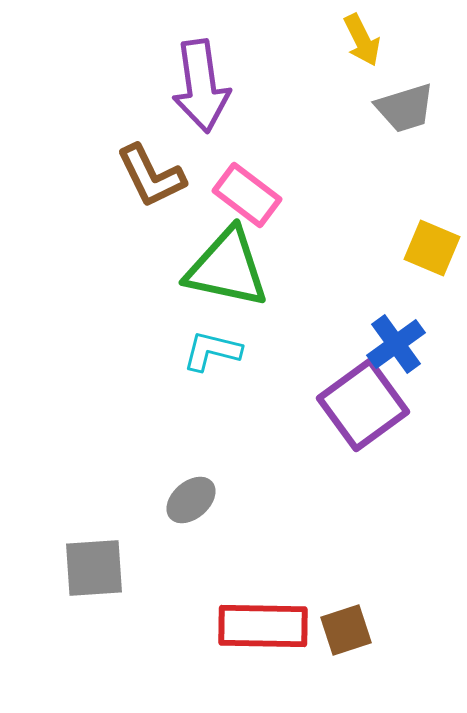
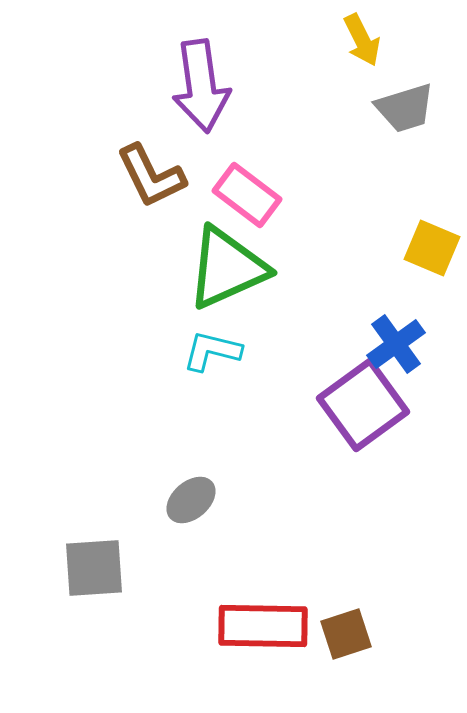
green triangle: rotated 36 degrees counterclockwise
brown square: moved 4 px down
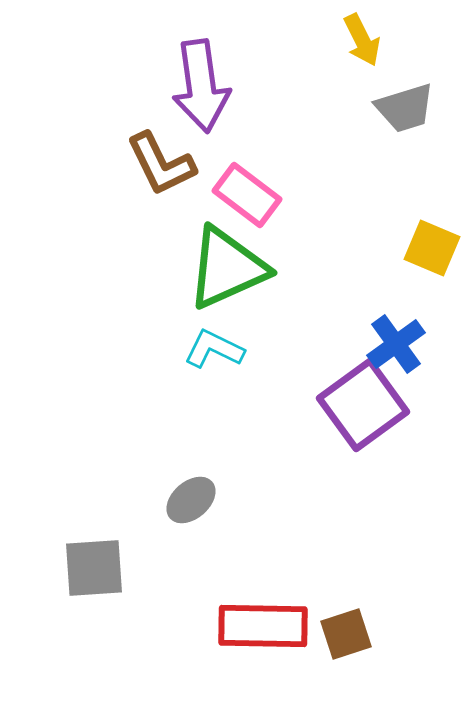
brown L-shape: moved 10 px right, 12 px up
cyan L-shape: moved 2 px right, 2 px up; rotated 12 degrees clockwise
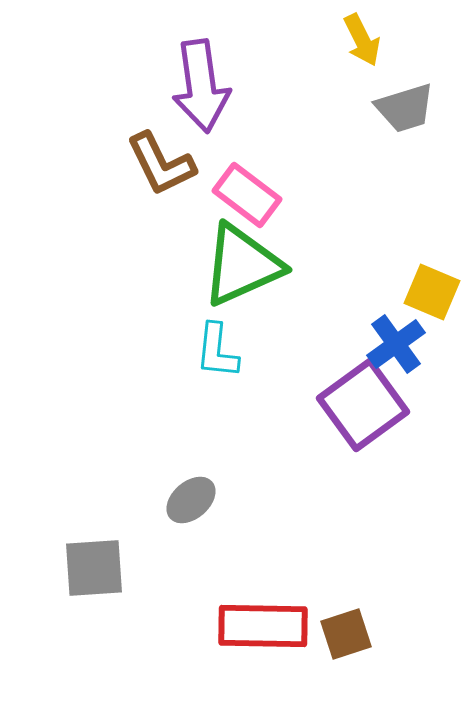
yellow square: moved 44 px down
green triangle: moved 15 px right, 3 px up
cyan L-shape: moved 3 px right, 2 px down; rotated 110 degrees counterclockwise
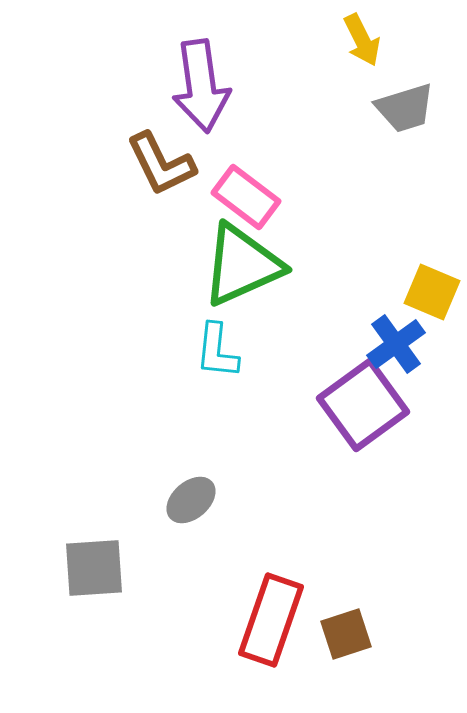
pink rectangle: moved 1 px left, 2 px down
red rectangle: moved 8 px right, 6 px up; rotated 72 degrees counterclockwise
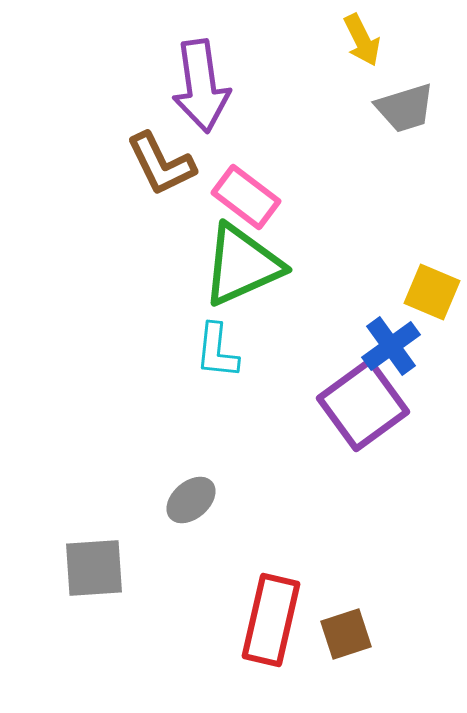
blue cross: moved 5 px left, 2 px down
red rectangle: rotated 6 degrees counterclockwise
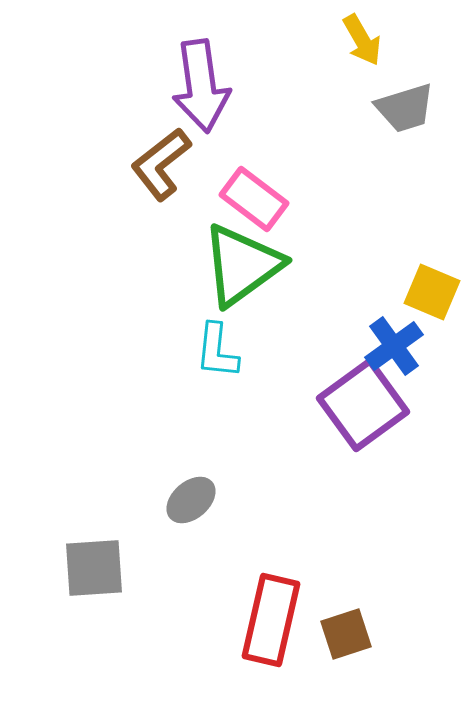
yellow arrow: rotated 4 degrees counterclockwise
brown L-shape: rotated 78 degrees clockwise
pink rectangle: moved 8 px right, 2 px down
green triangle: rotated 12 degrees counterclockwise
blue cross: moved 3 px right
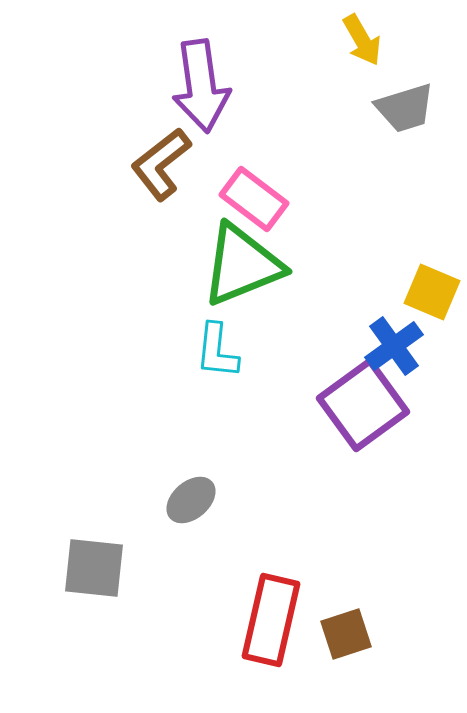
green triangle: rotated 14 degrees clockwise
gray square: rotated 10 degrees clockwise
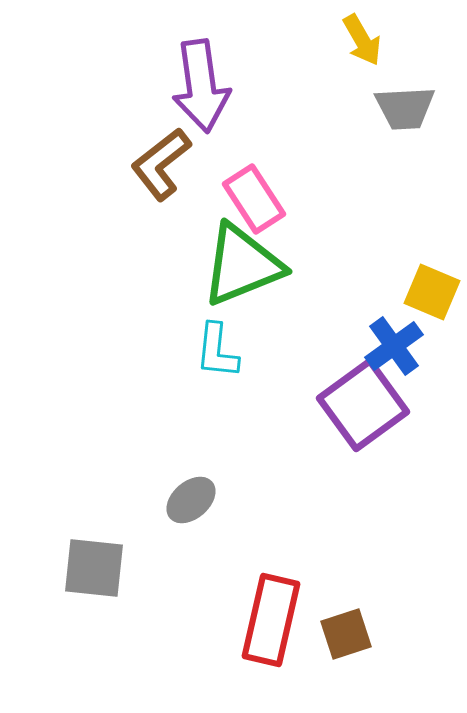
gray trapezoid: rotated 14 degrees clockwise
pink rectangle: rotated 20 degrees clockwise
